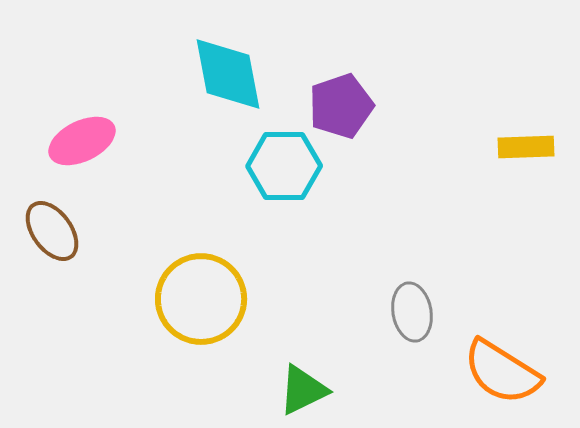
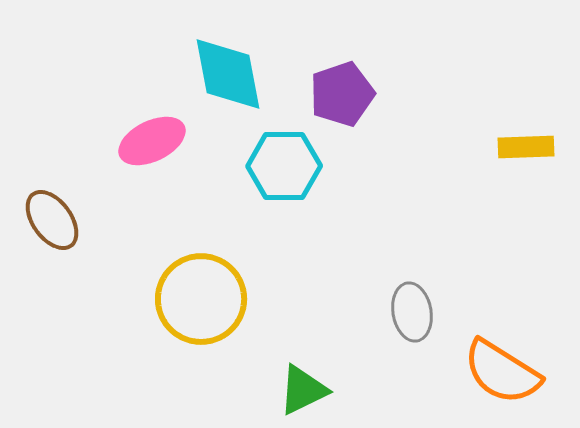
purple pentagon: moved 1 px right, 12 px up
pink ellipse: moved 70 px right
brown ellipse: moved 11 px up
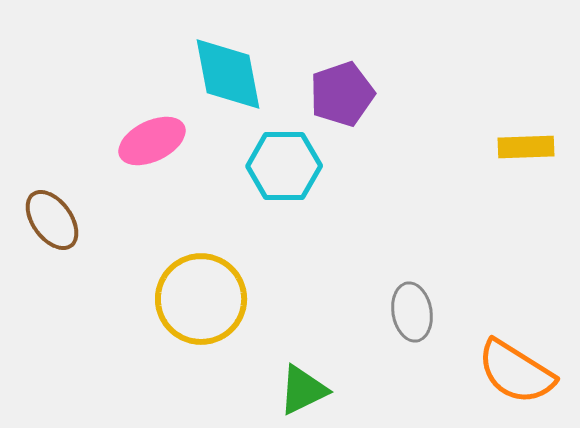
orange semicircle: moved 14 px right
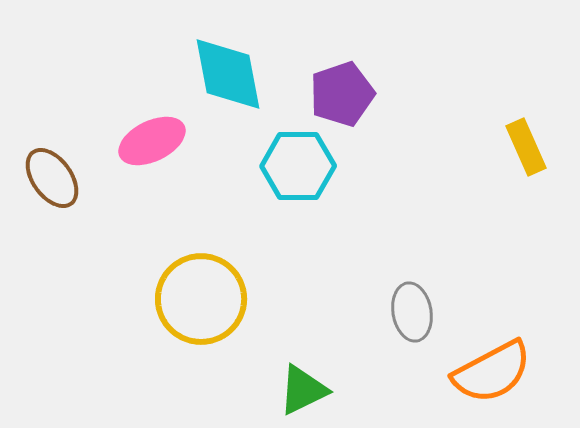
yellow rectangle: rotated 68 degrees clockwise
cyan hexagon: moved 14 px right
brown ellipse: moved 42 px up
orange semicircle: moved 24 px left; rotated 60 degrees counterclockwise
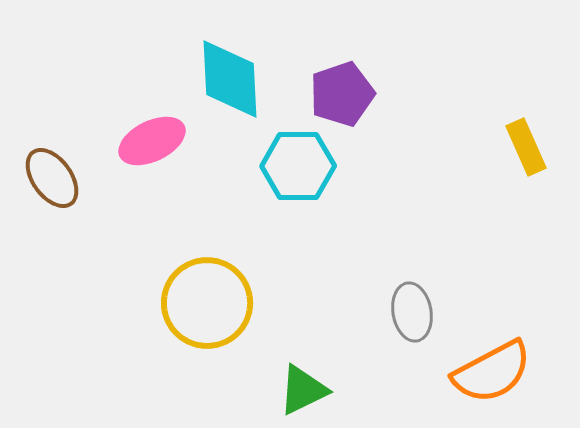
cyan diamond: moved 2 px right, 5 px down; rotated 8 degrees clockwise
yellow circle: moved 6 px right, 4 px down
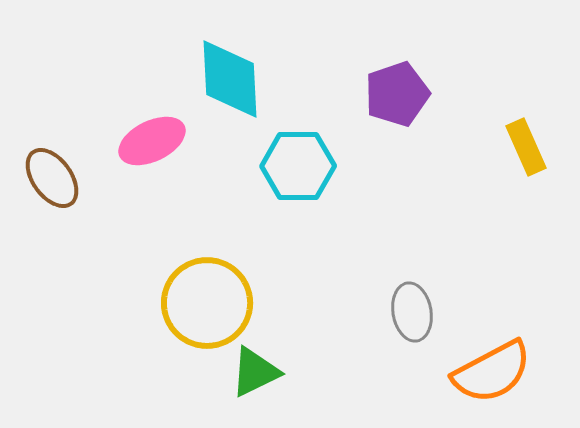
purple pentagon: moved 55 px right
green triangle: moved 48 px left, 18 px up
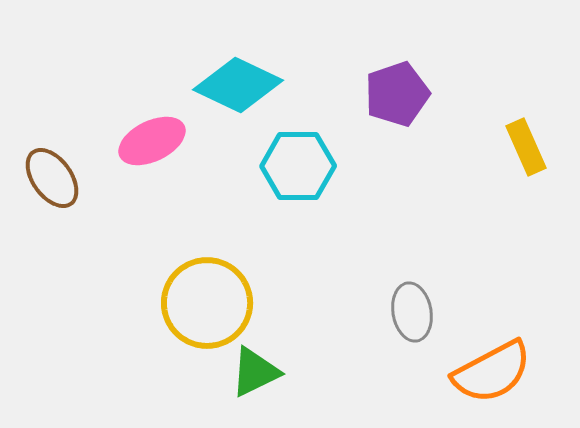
cyan diamond: moved 8 px right, 6 px down; rotated 62 degrees counterclockwise
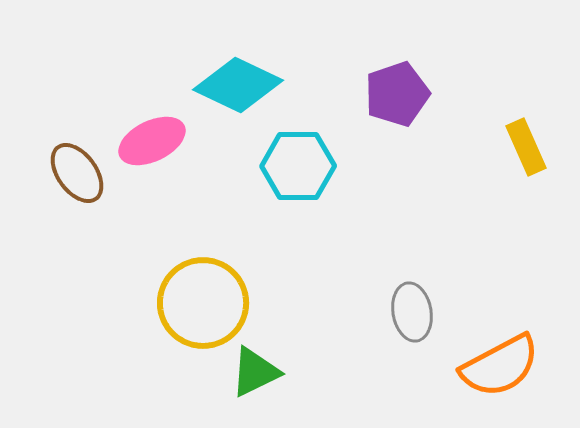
brown ellipse: moved 25 px right, 5 px up
yellow circle: moved 4 px left
orange semicircle: moved 8 px right, 6 px up
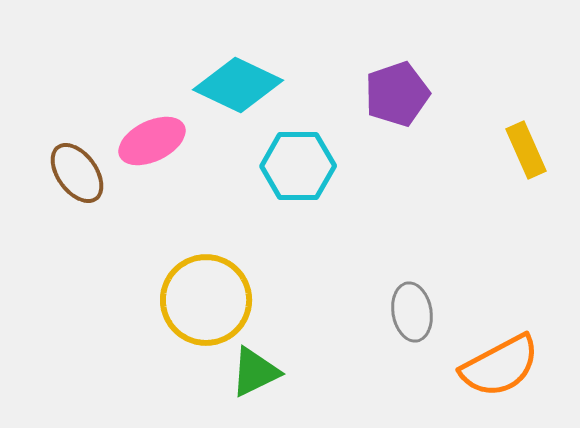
yellow rectangle: moved 3 px down
yellow circle: moved 3 px right, 3 px up
